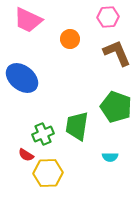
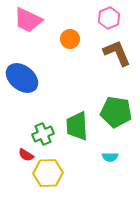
pink hexagon: moved 1 px right, 1 px down; rotated 20 degrees counterclockwise
green pentagon: moved 5 px down; rotated 12 degrees counterclockwise
green trapezoid: rotated 12 degrees counterclockwise
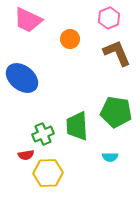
red semicircle: rotated 42 degrees counterclockwise
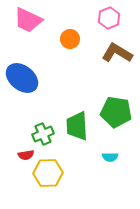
brown L-shape: rotated 36 degrees counterclockwise
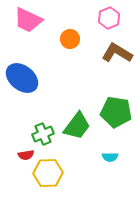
green trapezoid: rotated 140 degrees counterclockwise
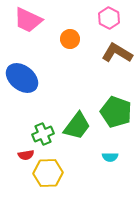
pink hexagon: rotated 10 degrees counterclockwise
green pentagon: rotated 12 degrees clockwise
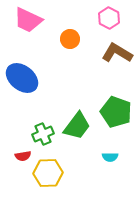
red semicircle: moved 3 px left, 1 px down
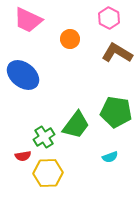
blue ellipse: moved 1 px right, 3 px up
green pentagon: rotated 12 degrees counterclockwise
green trapezoid: moved 1 px left, 1 px up
green cross: moved 1 px right, 3 px down; rotated 10 degrees counterclockwise
cyan semicircle: rotated 21 degrees counterclockwise
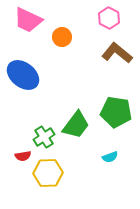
orange circle: moved 8 px left, 2 px up
brown L-shape: rotated 8 degrees clockwise
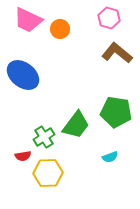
pink hexagon: rotated 10 degrees counterclockwise
orange circle: moved 2 px left, 8 px up
